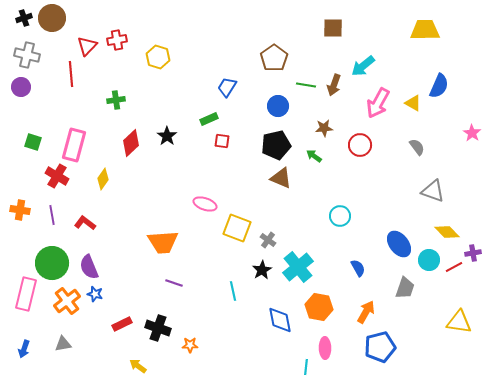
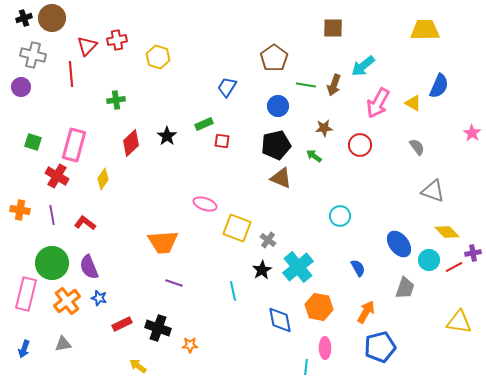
gray cross at (27, 55): moved 6 px right
green rectangle at (209, 119): moved 5 px left, 5 px down
blue star at (95, 294): moved 4 px right, 4 px down
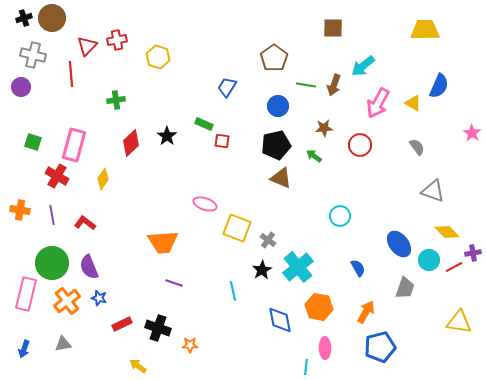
green rectangle at (204, 124): rotated 48 degrees clockwise
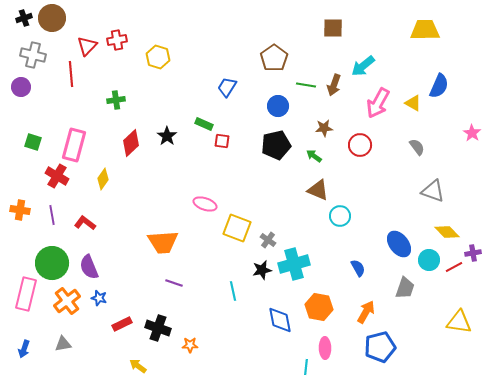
brown triangle at (281, 178): moved 37 px right, 12 px down
cyan cross at (298, 267): moved 4 px left, 3 px up; rotated 24 degrees clockwise
black star at (262, 270): rotated 18 degrees clockwise
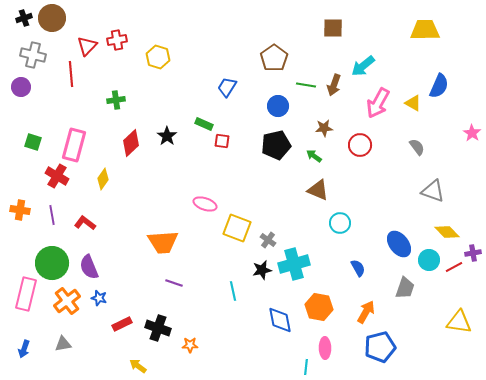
cyan circle at (340, 216): moved 7 px down
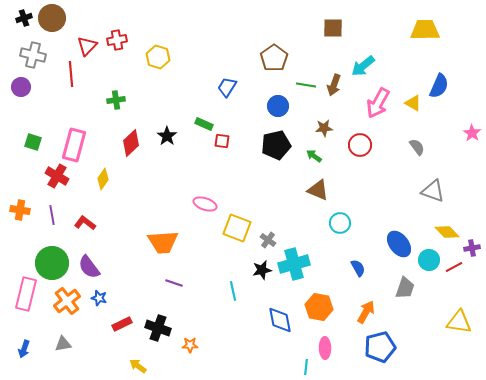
purple cross at (473, 253): moved 1 px left, 5 px up
purple semicircle at (89, 267): rotated 15 degrees counterclockwise
